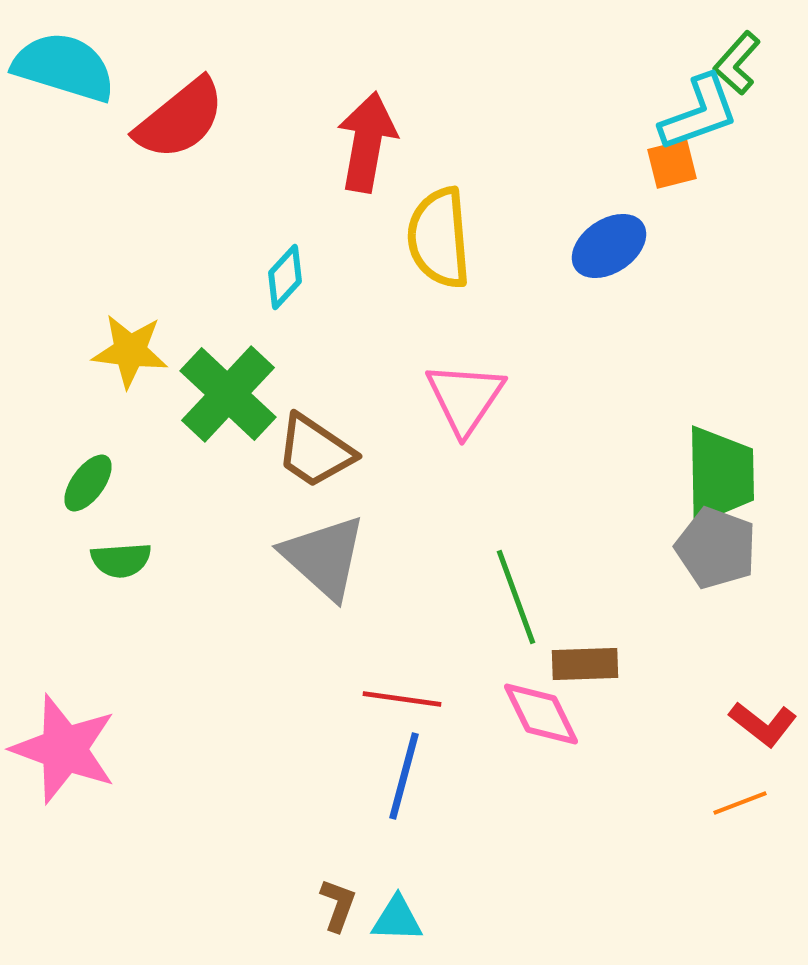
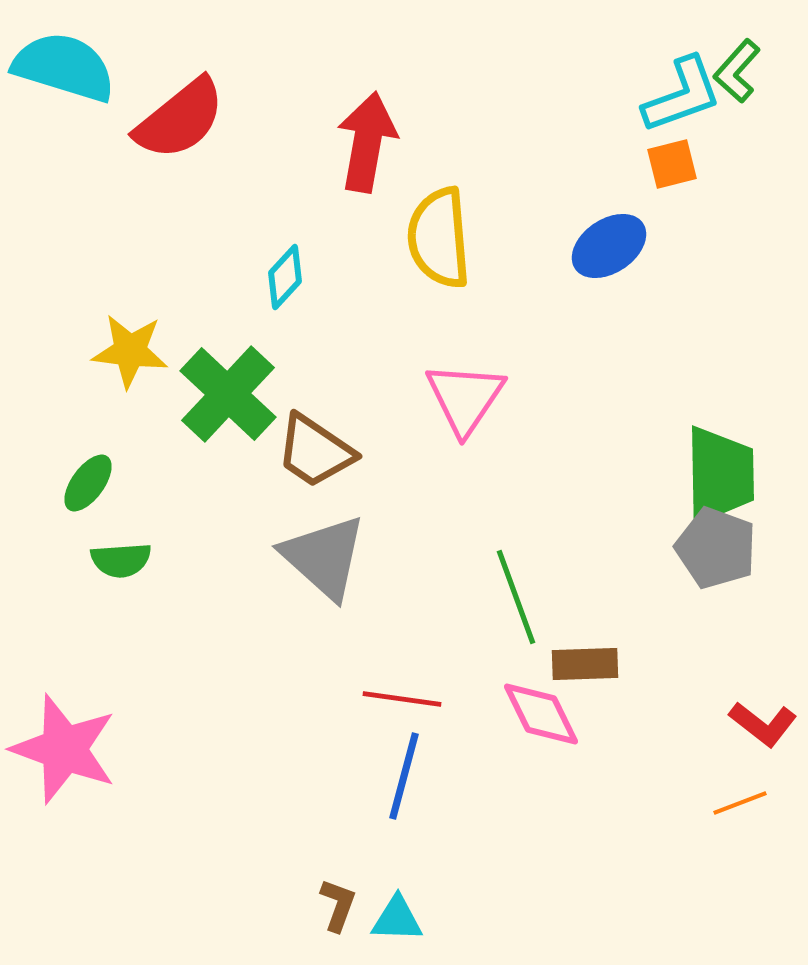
green L-shape: moved 8 px down
cyan L-shape: moved 17 px left, 18 px up
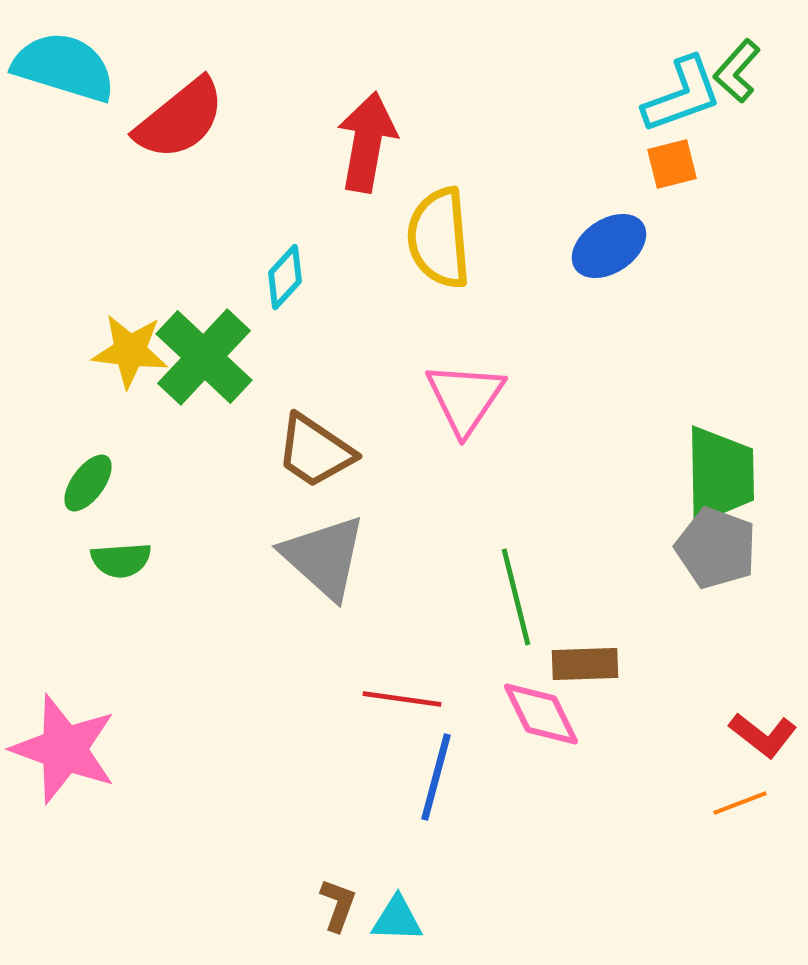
green cross: moved 24 px left, 37 px up
green line: rotated 6 degrees clockwise
red L-shape: moved 11 px down
blue line: moved 32 px right, 1 px down
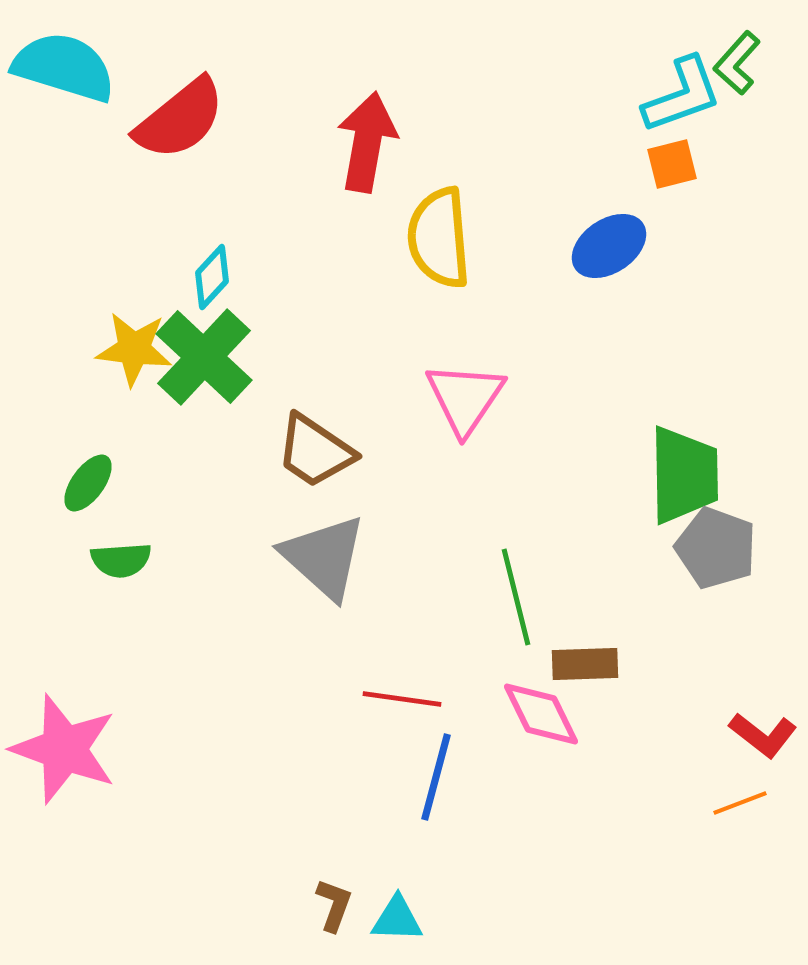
green L-shape: moved 8 px up
cyan diamond: moved 73 px left
yellow star: moved 4 px right, 2 px up
green trapezoid: moved 36 px left
brown L-shape: moved 4 px left
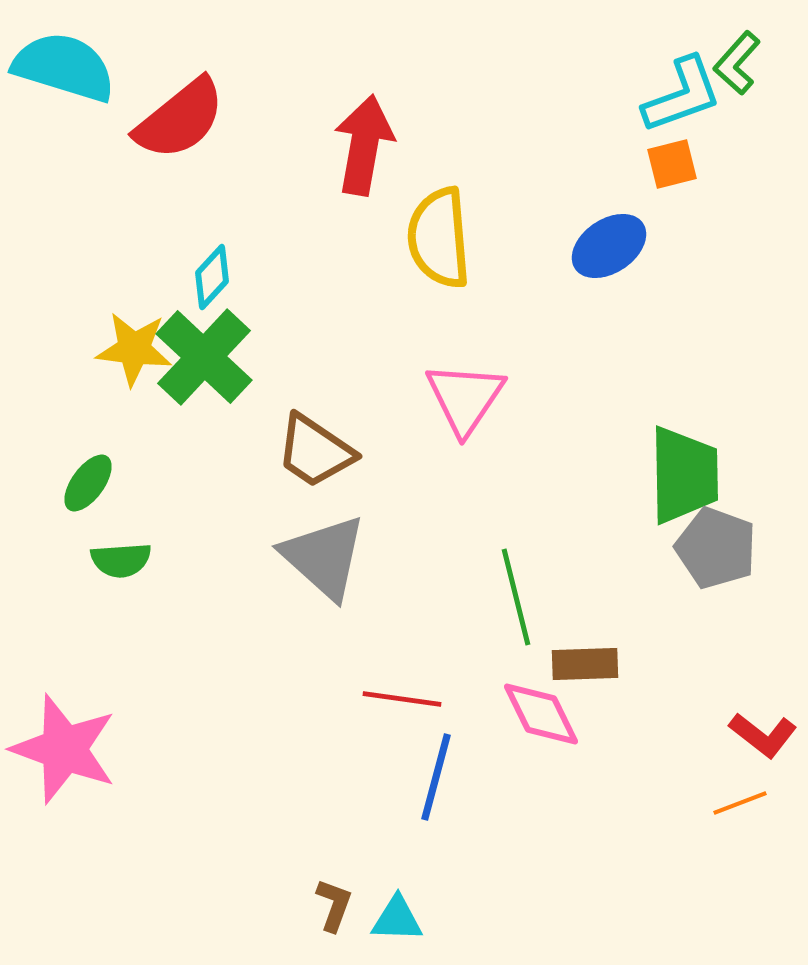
red arrow: moved 3 px left, 3 px down
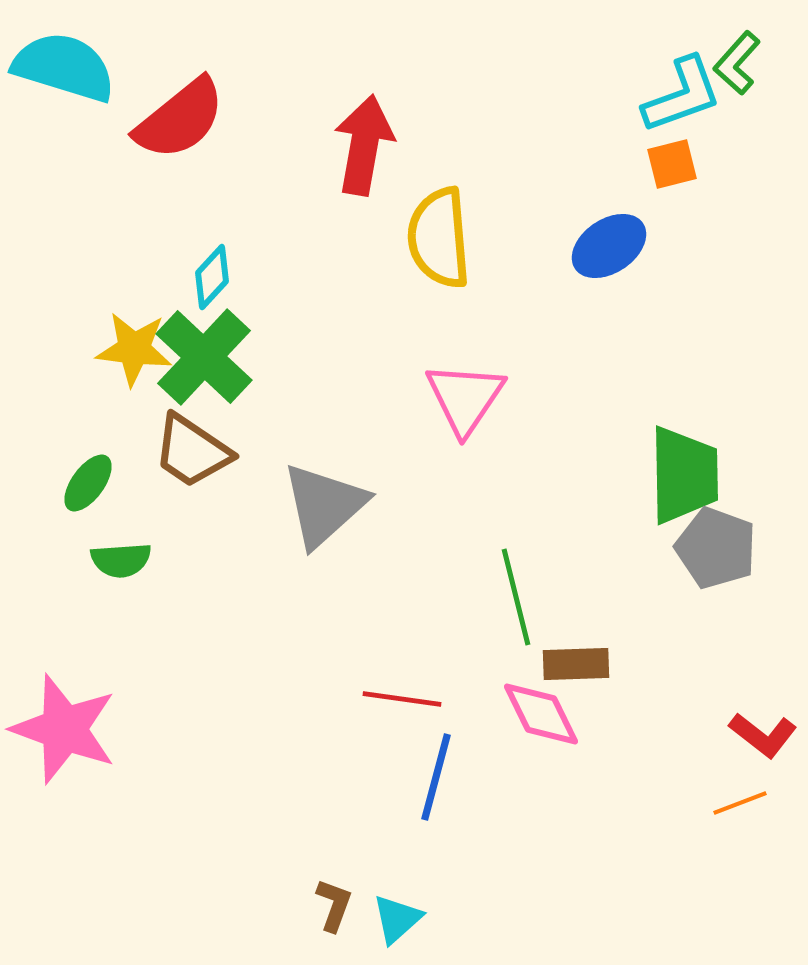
brown trapezoid: moved 123 px left
gray triangle: moved 52 px up; rotated 36 degrees clockwise
brown rectangle: moved 9 px left
pink star: moved 20 px up
cyan triangle: rotated 44 degrees counterclockwise
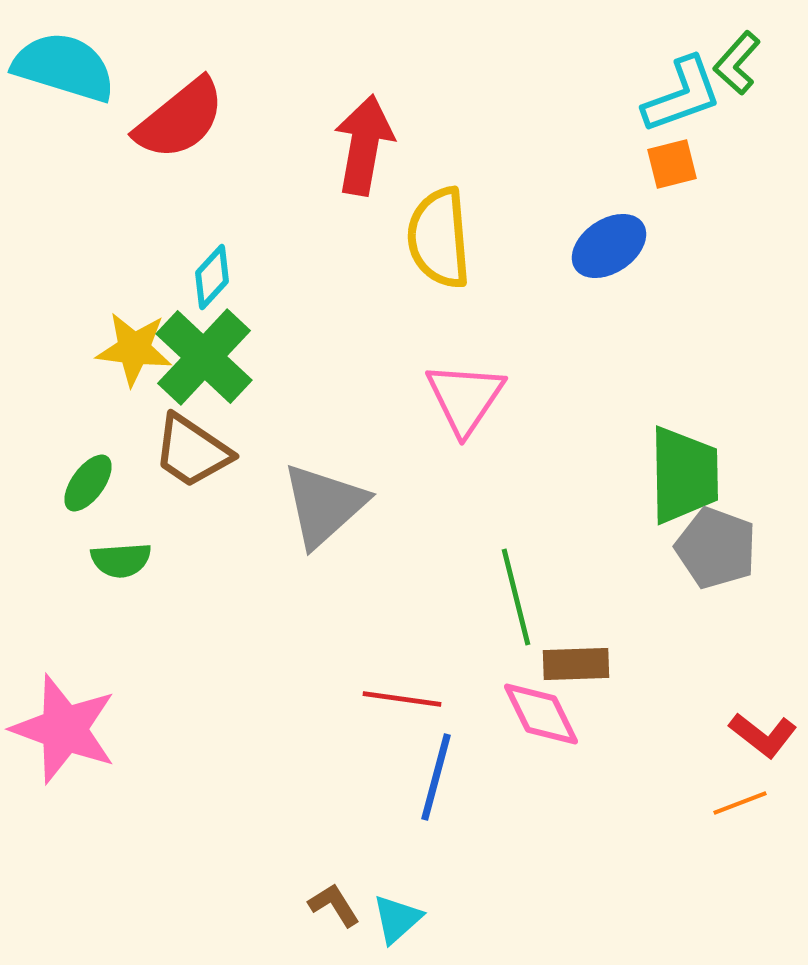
brown L-shape: rotated 52 degrees counterclockwise
